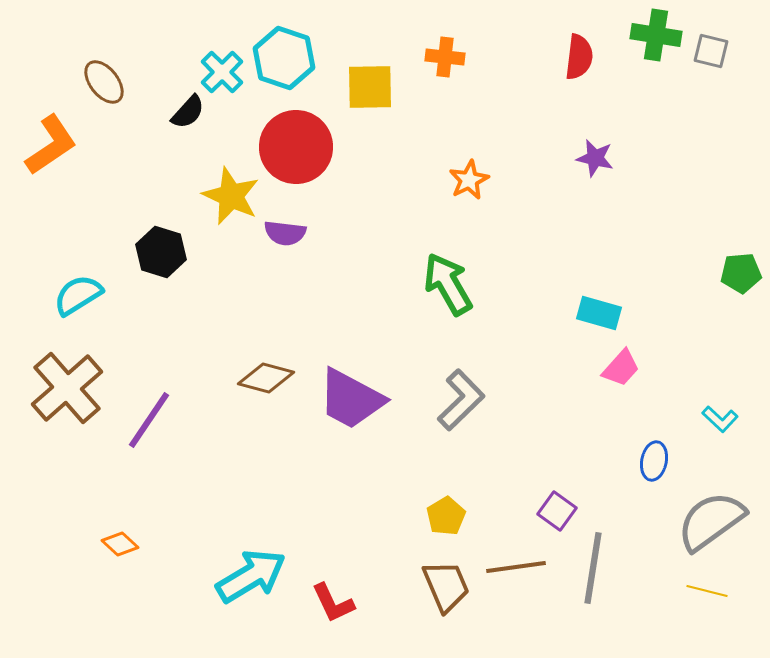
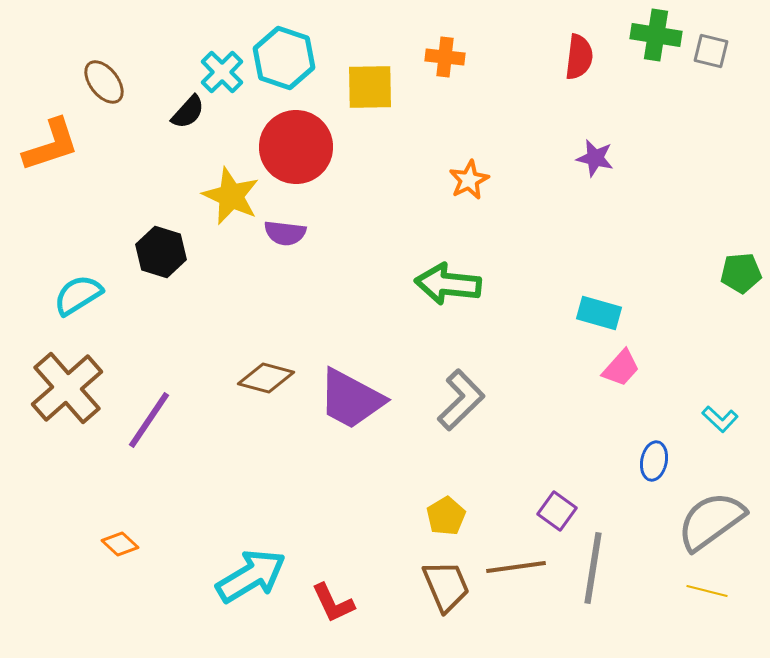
orange L-shape: rotated 16 degrees clockwise
green arrow: rotated 54 degrees counterclockwise
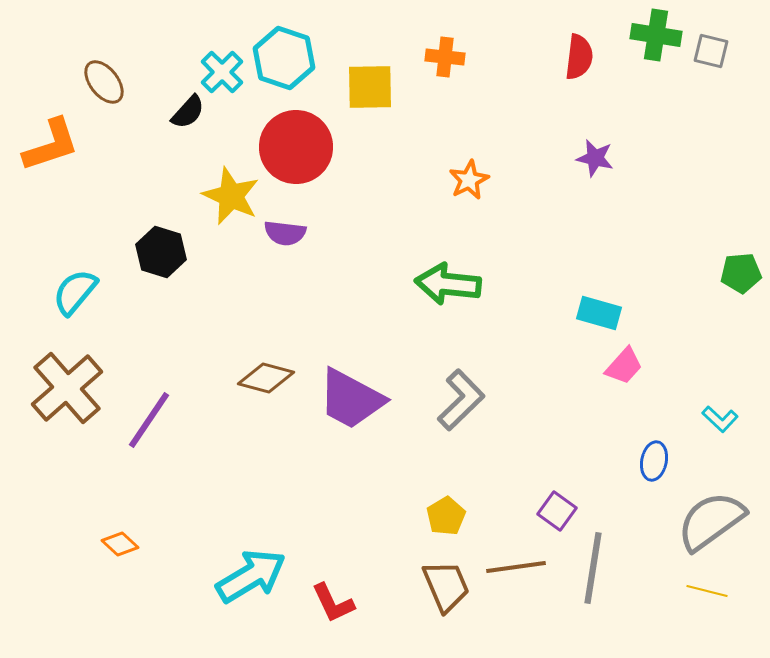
cyan semicircle: moved 3 px left, 3 px up; rotated 18 degrees counterclockwise
pink trapezoid: moved 3 px right, 2 px up
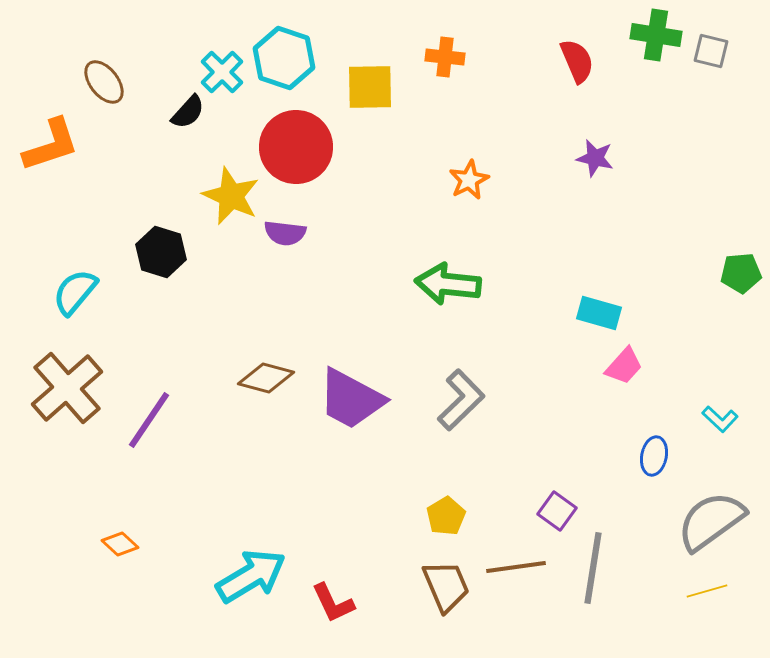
red semicircle: moved 2 px left, 4 px down; rotated 30 degrees counterclockwise
blue ellipse: moved 5 px up
yellow line: rotated 30 degrees counterclockwise
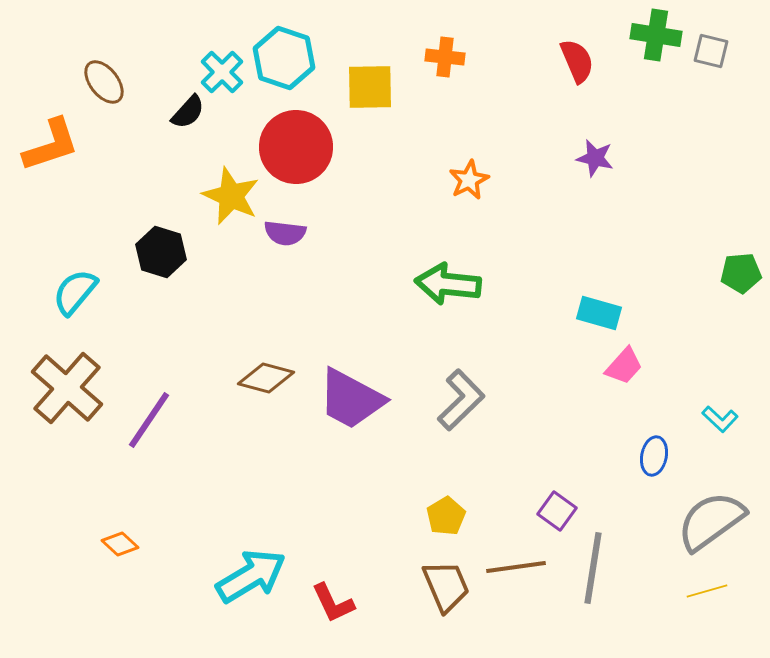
brown cross: rotated 8 degrees counterclockwise
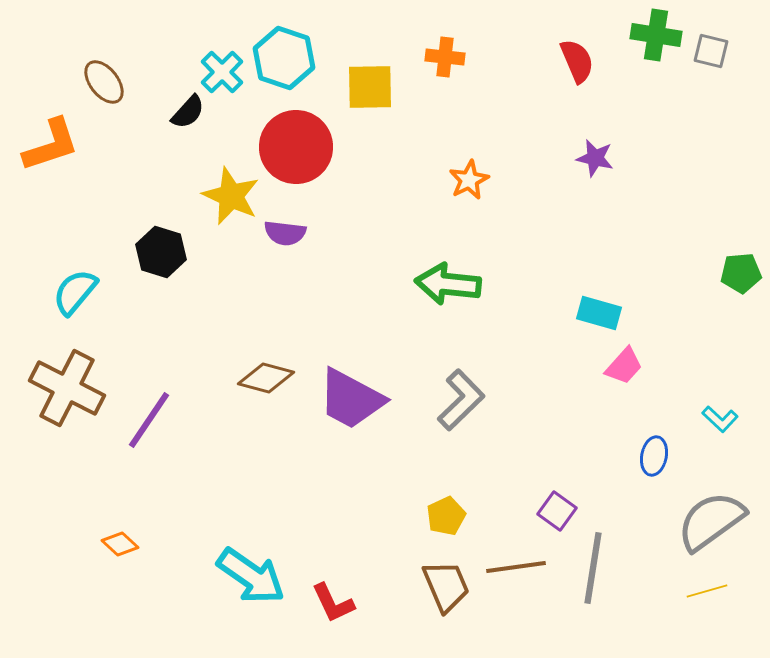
brown cross: rotated 14 degrees counterclockwise
yellow pentagon: rotated 6 degrees clockwise
cyan arrow: rotated 66 degrees clockwise
